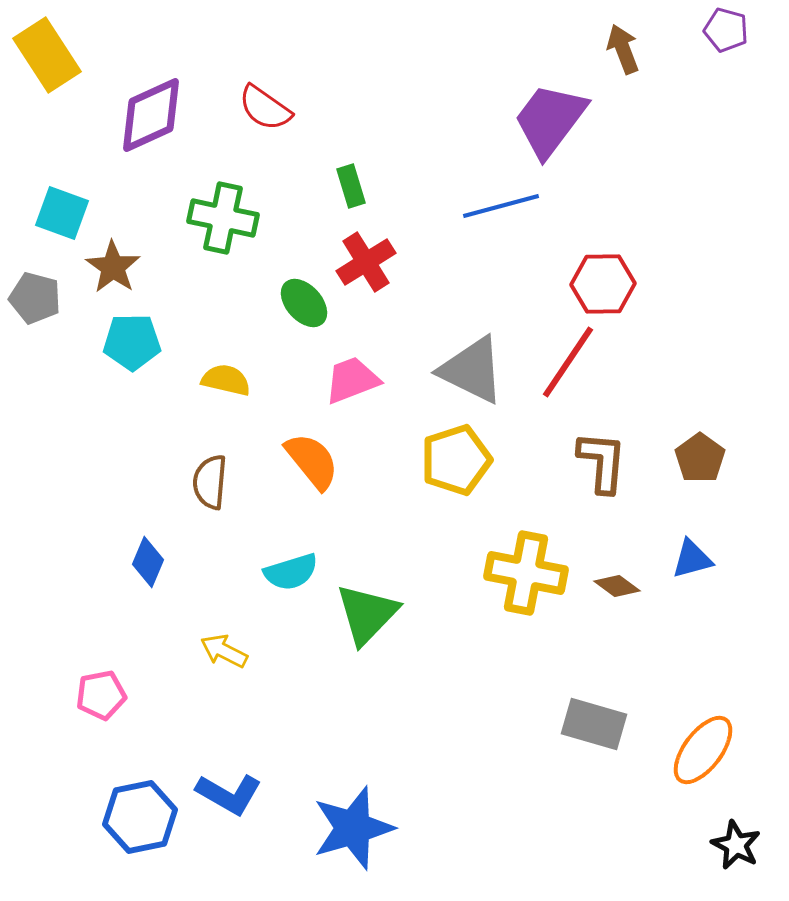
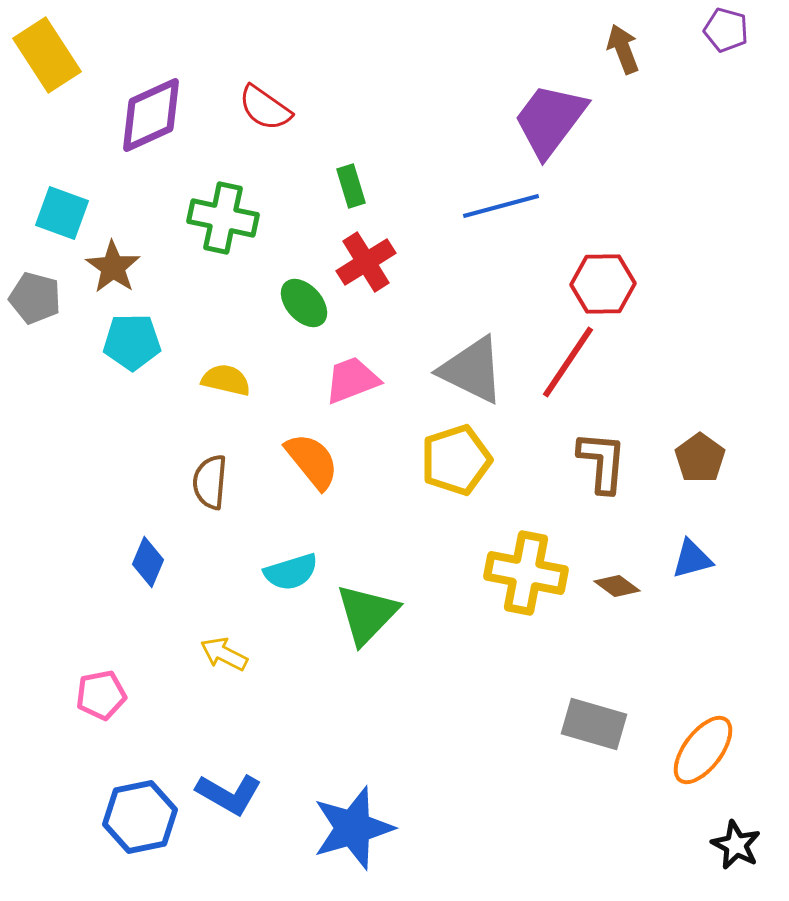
yellow arrow: moved 3 px down
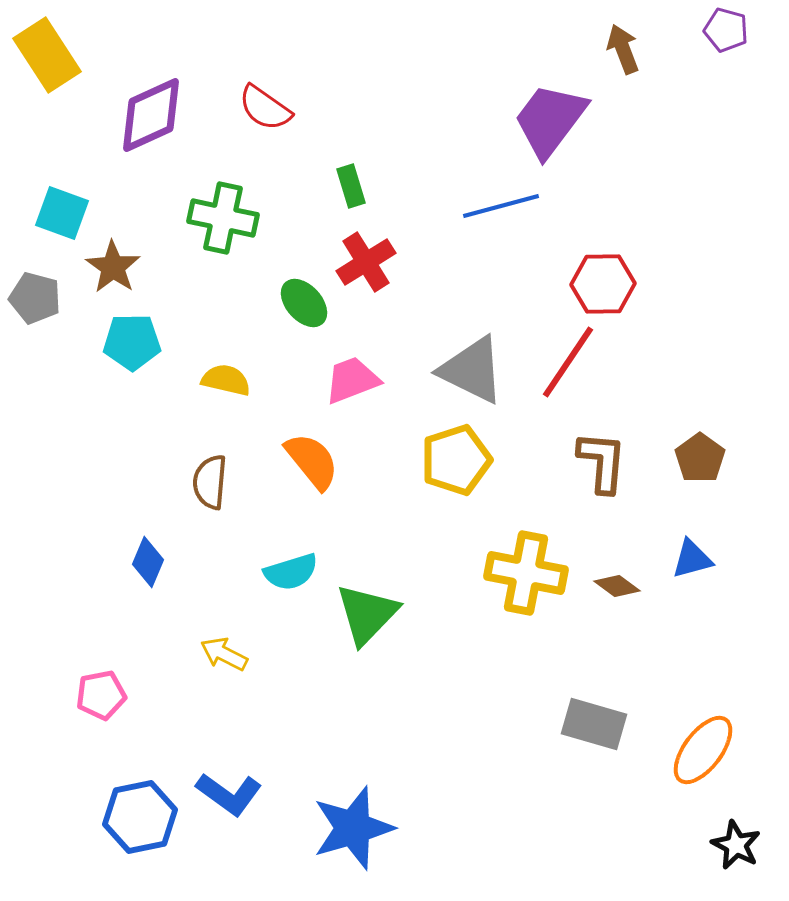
blue L-shape: rotated 6 degrees clockwise
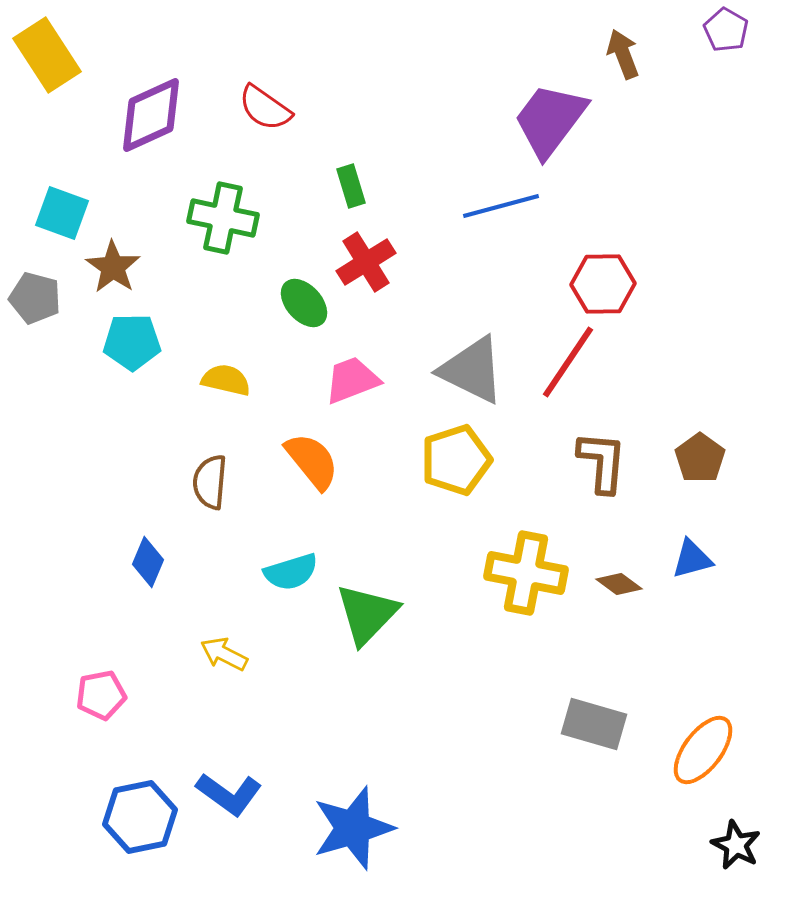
purple pentagon: rotated 15 degrees clockwise
brown arrow: moved 5 px down
brown diamond: moved 2 px right, 2 px up
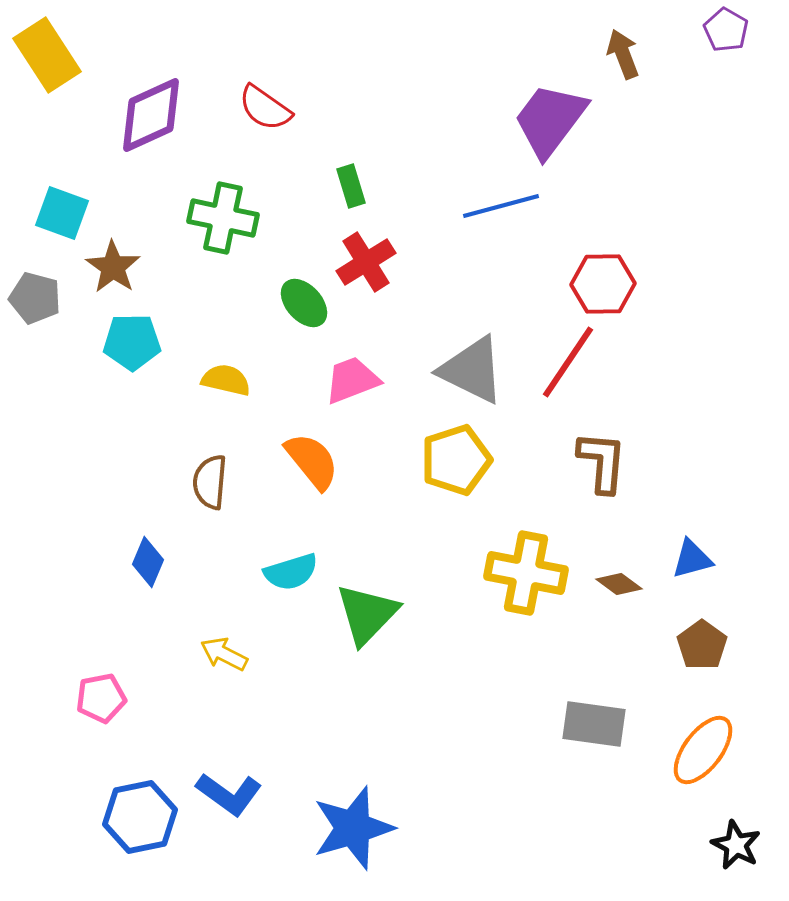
brown pentagon: moved 2 px right, 187 px down
pink pentagon: moved 3 px down
gray rectangle: rotated 8 degrees counterclockwise
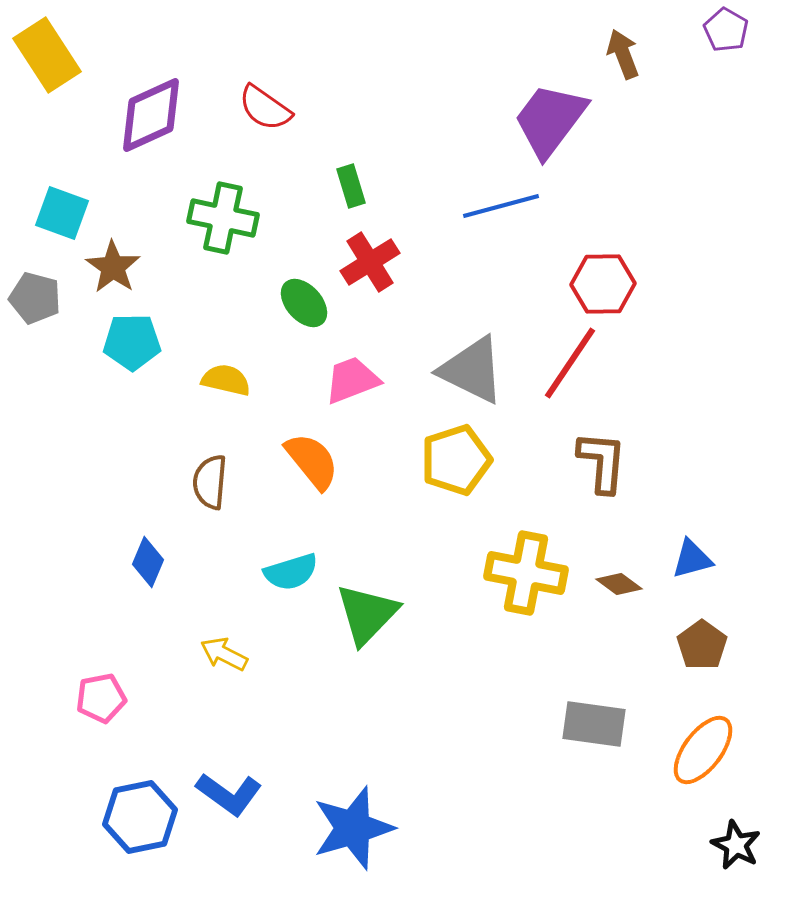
red cross: moved 4 px right
red line: moved 2 px right, 1 px down
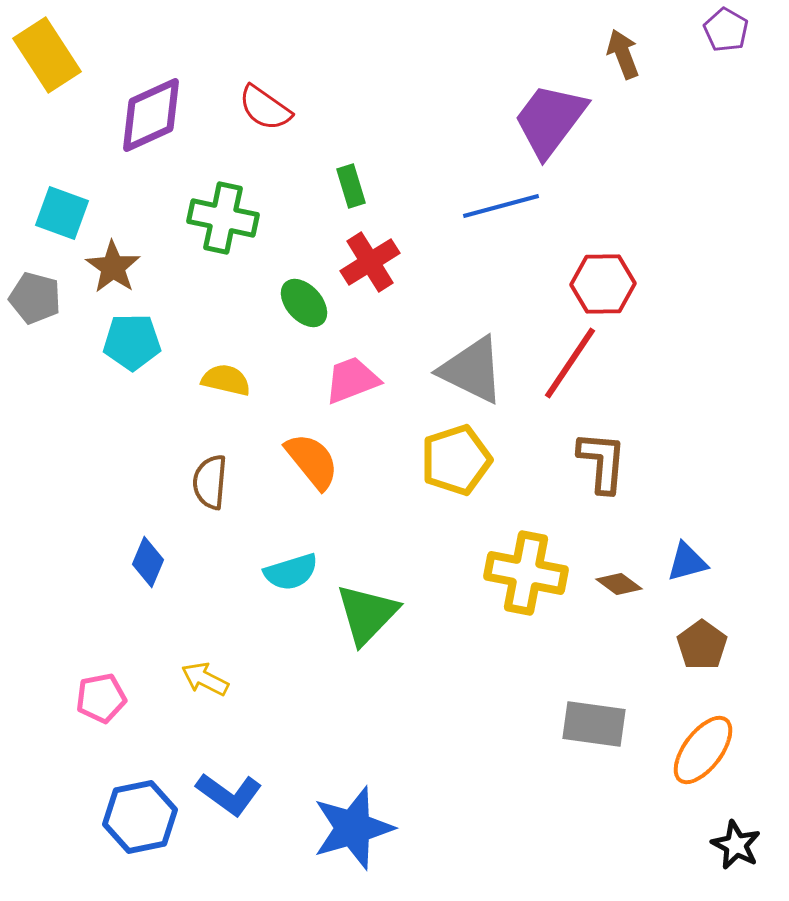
blue triangle: moved 5 px left, 3 px down
yellow arrow: moved 19 px left, 25 px down
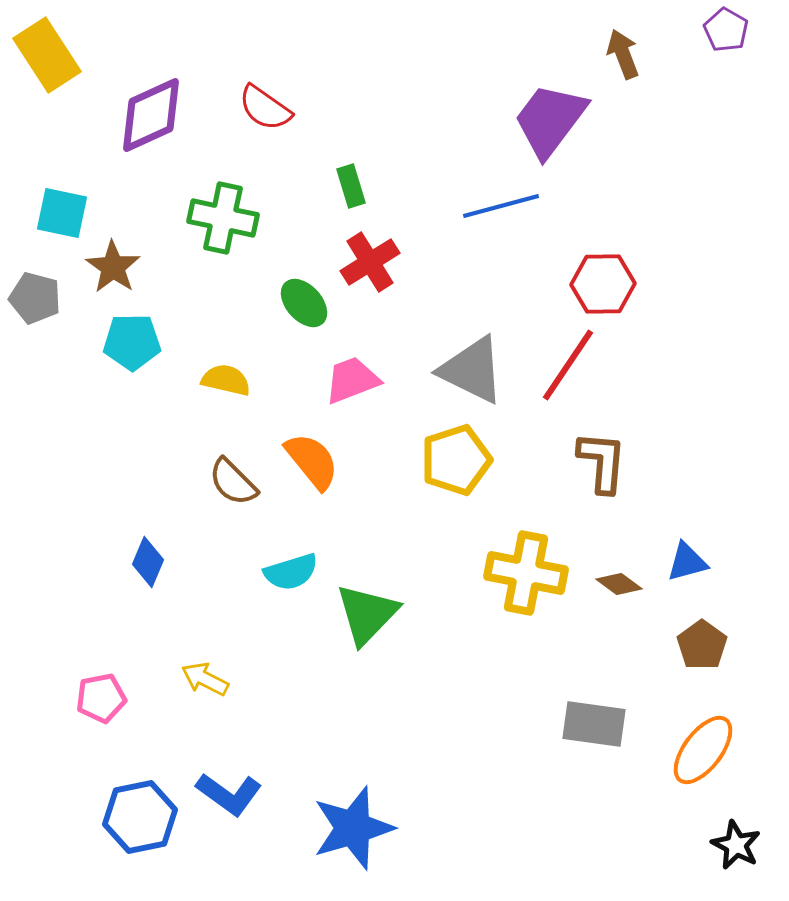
cyan square: rotated 8 degrees counterclockwise
red line: moved 2 px left, 2 px down
brown semicircle: moved 23 px right; rotated 50 degrees counterclockwise
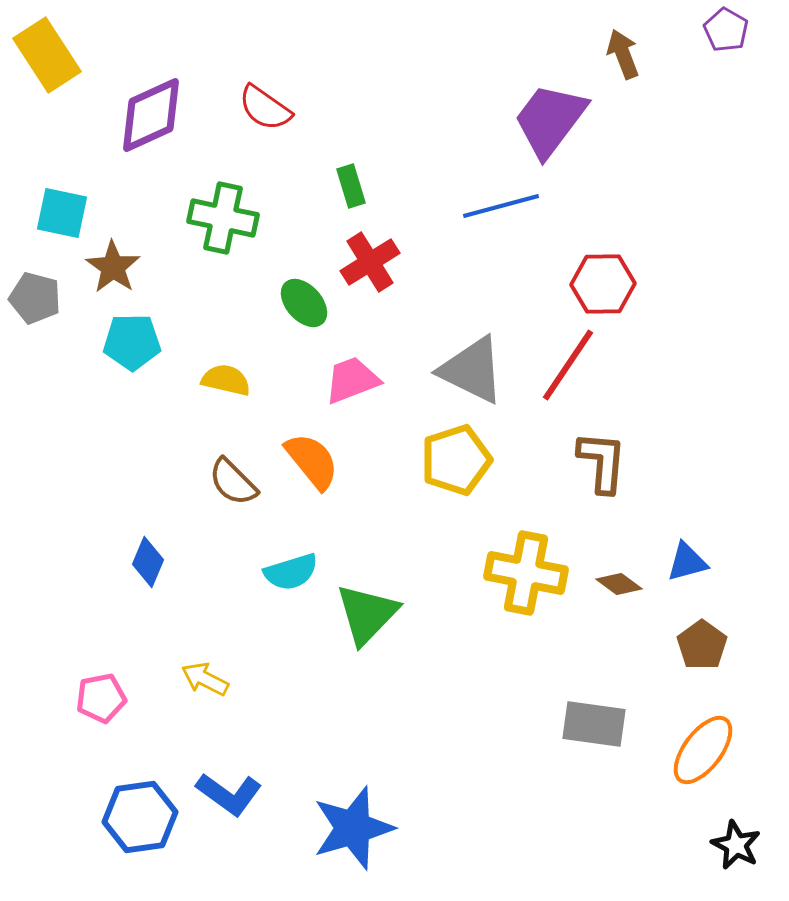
blue hexagon: rotated 4 degrees clockwise
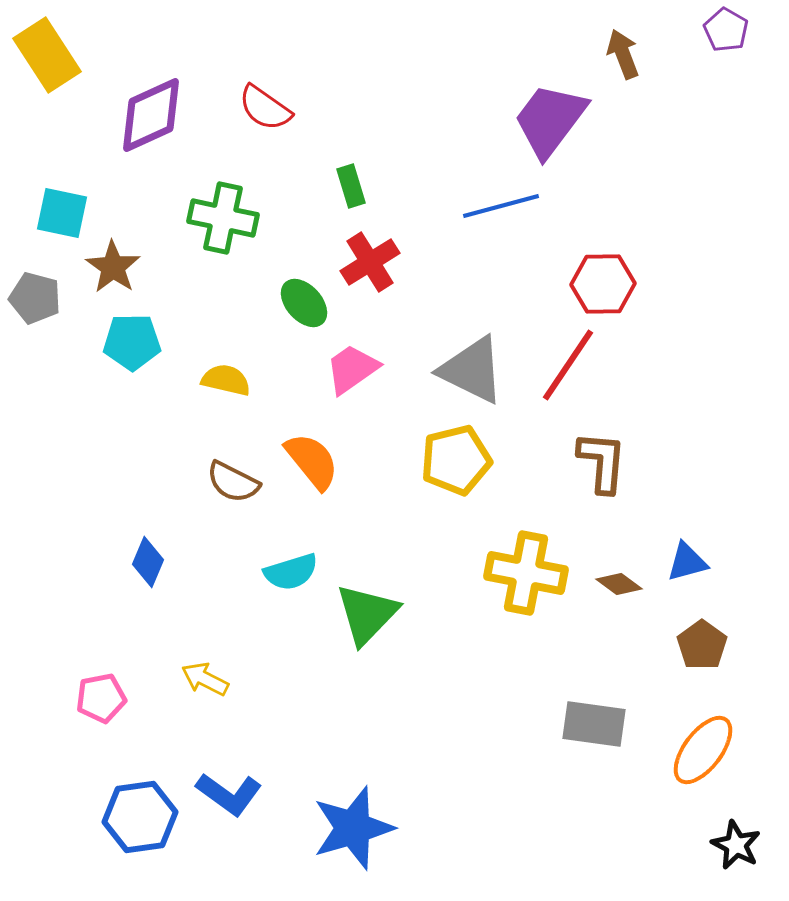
pink trapezoid: moved 11 px up; rotated 14 degrees counterclockwise
yellow pentagon: rotated 4 degrees clockwise
brown semicircle: rotated 18 degrees counterclockwise
